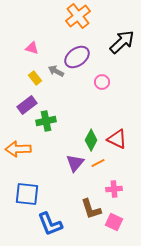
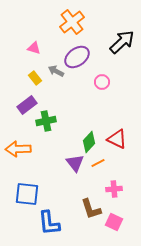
orange cross: moved 6 px left, 6 px down
pink triangle: moved 2 px right
green diamond: moved 2 px left, 2 px down; rotated 15 degrees clockwise
purple triangle: rotated 18 degrees counterclockwise
blue L-shape: moved 1 px left, 1 px up; rotated 16 degrees clockwise
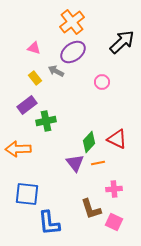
purple ellipse: moved 4 px left, 5 px up
orange line: rotated 16 degrees clockwise
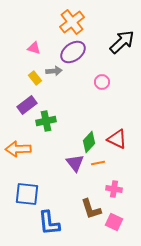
gray arrow: moved 2 px left; rotated 147 degrees clockwise
pink cross: rotated 14 degrees clockwise
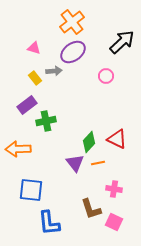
pink circle: moved 4 px right, 6 px up
blue square: moved 4 px right, 4 px up
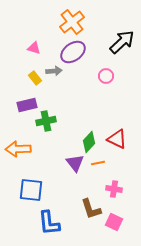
purple rectangle: rotated 24 degrees clockwise
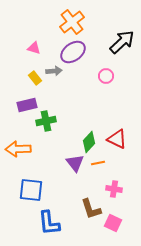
pink square: moved 1 px left, 1 px down
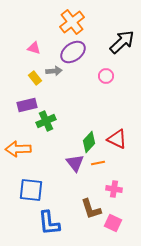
green cross: rotated 12 degrees counterclockwise
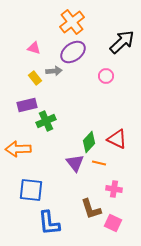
orange line: moved 1 px right; rotated 24 degrees clockwise
